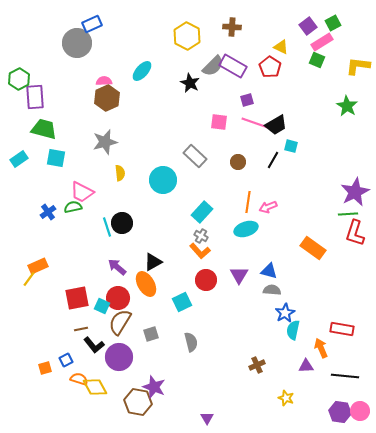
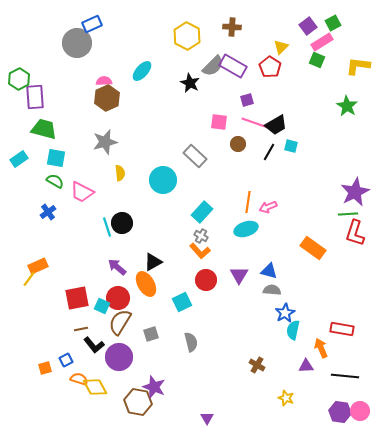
yellow triangle at (281, 47): rotated 49 degrees clockwise
black line at (273, 160): moved 4 px left, 8 px up
brown circle at (238, 162): moved 18 px up
green semicircle at (73, 207): moved 18 px left, 26 px up; rotated 42 degrees clockwise
brown cross at (257, 365): rotated 35 degrees counterclockwise
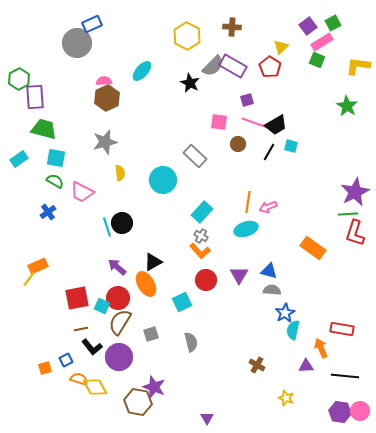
black L-shape at (94, 345): moved 2 px left, 2 px down
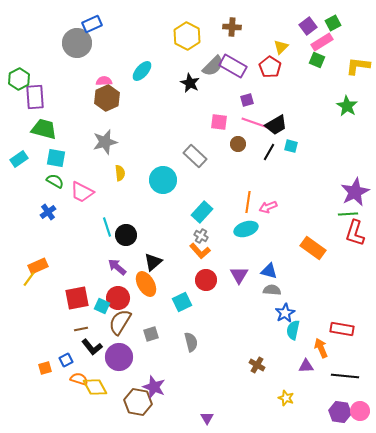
black circle at (122, 223): moved 4 px right, 12 px down
black triangle at (153, 262): rotated 12 degrees counterclockwise
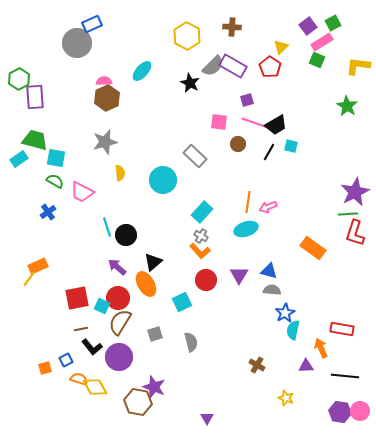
green trapezoid at (44, 129): moved 9 px left, 11 px down
gray square at (151, 334): moved 4 px right
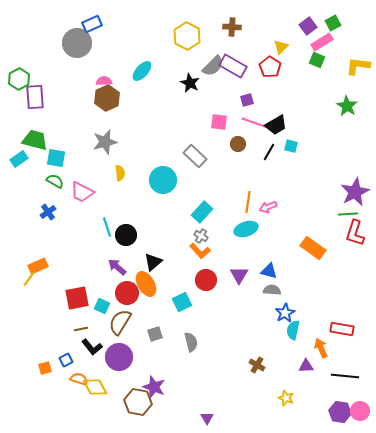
red circle at (118, 298): moved 9 px right, 5 px up
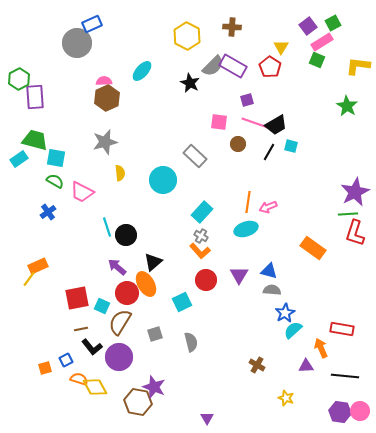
yellow triangle at (281, 47): rotated 14 degrees counterclockwise
cyan semicircle at (293, 330): rotated 36 degrees clockwise
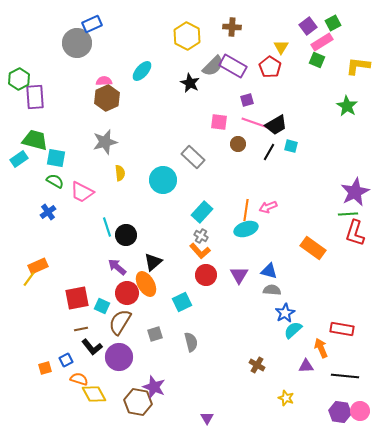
gray rectangle at (195, 156): moved 2 px left, 1 px down
orange line at (248, 202): moved 2 px left, 8 px down
red circle at (206, 280): moved 5 px up
yellow diamond at (95, 387): moved 1 px left, 7 px down
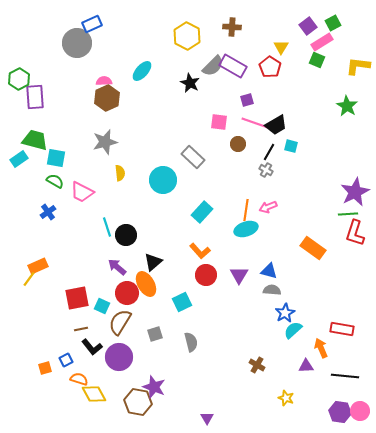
gray cross at (201, 236): moved 65 px right, 66 px up
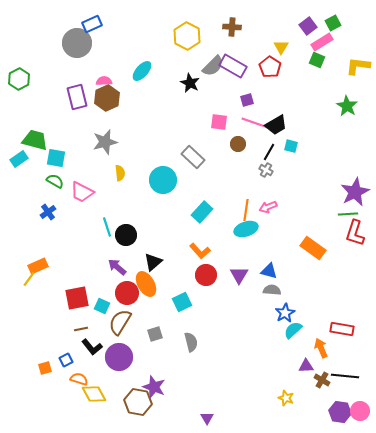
purple rectangle at (35, 97): moved 42 px right; rotated 10 degrees counterclockwise
brown cross at (257, 365): moved 65 px right, 15 px down
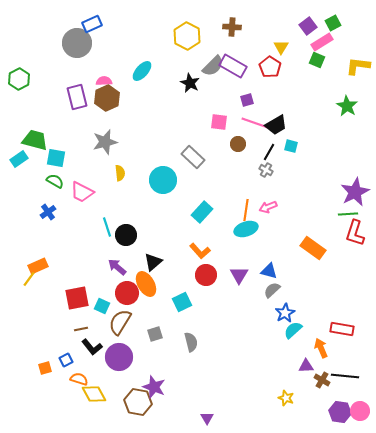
gray semicircle at (272, 290): rotated 48 degrees counterclockwise
